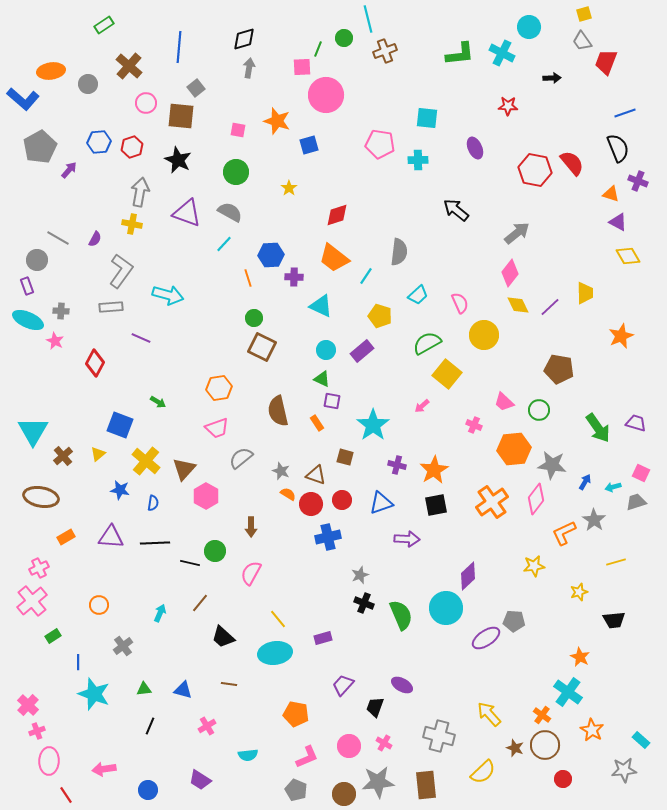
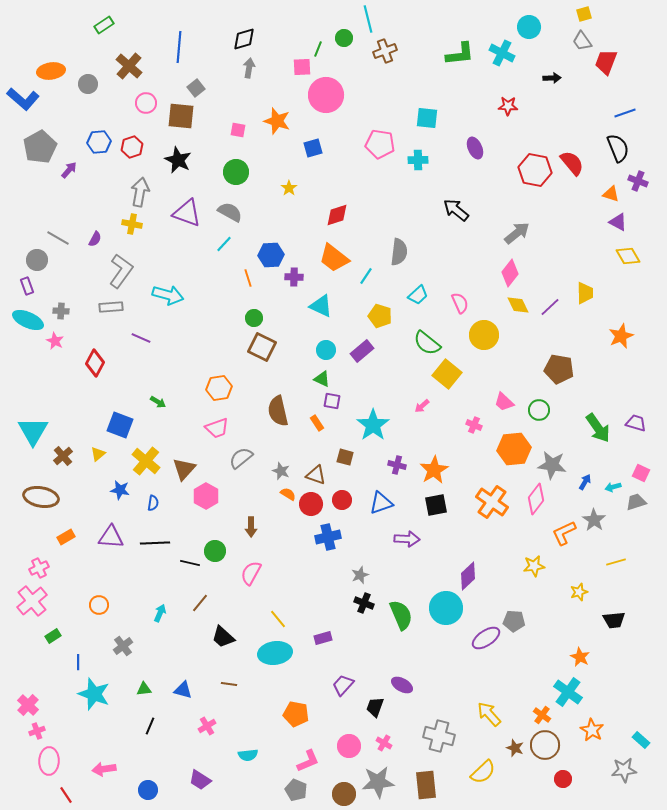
blue square at (309, 145): moved 4 px right, 3 px down
green semicircle at (427, 343): rotated 112 degrees counterclockwise
orange cross at (492, 502): rotated 20 degrees counterclockwise
pink L-shape at (307, 757): moved 1 px right, 4 px down
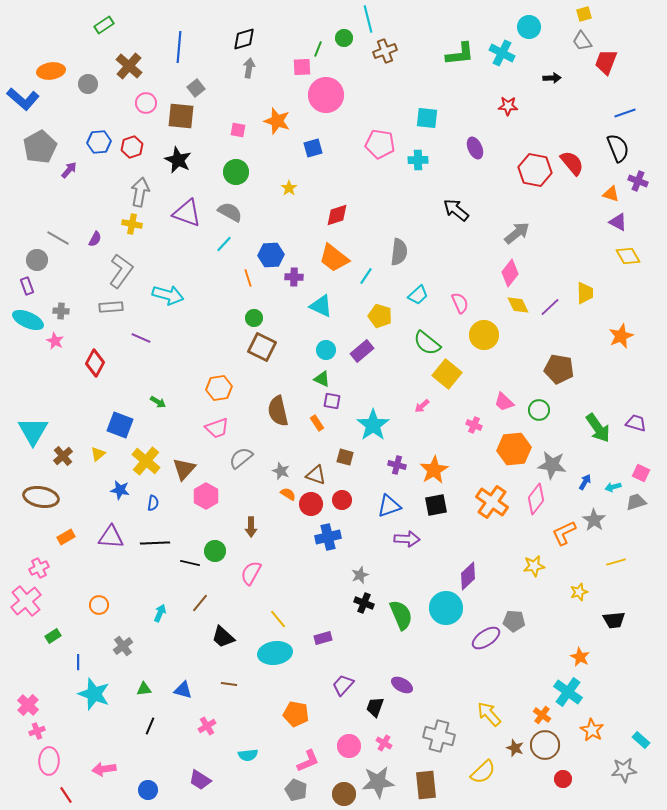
blue triangle at (381, 503): moved 8 px right, 3 px down
pink cross at (32, 601): moved 6 px left
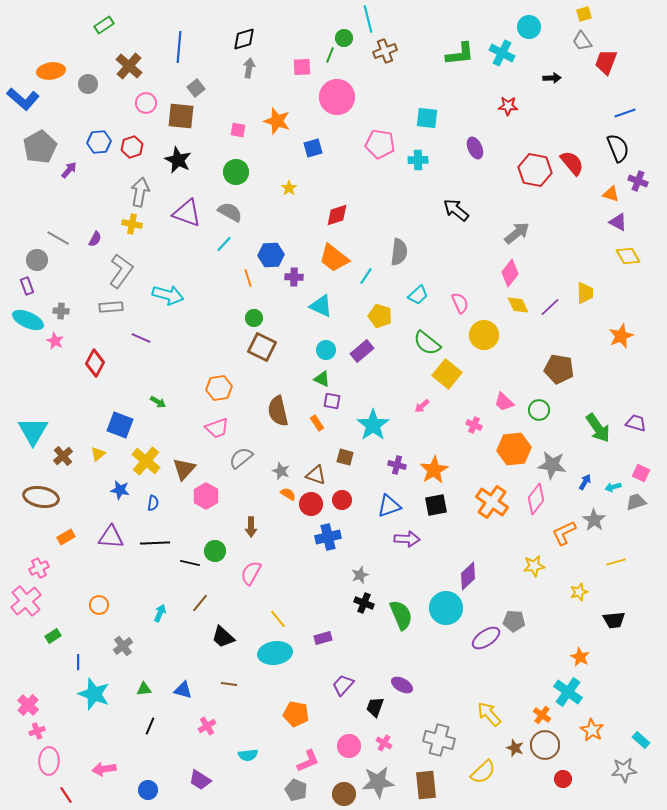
green line at (318, 49): moved 12 px right, 6 px down
pink circle at (326, 95): moved 11 px right, 2 px down
gray cross at (439, 736): moved 4 px down
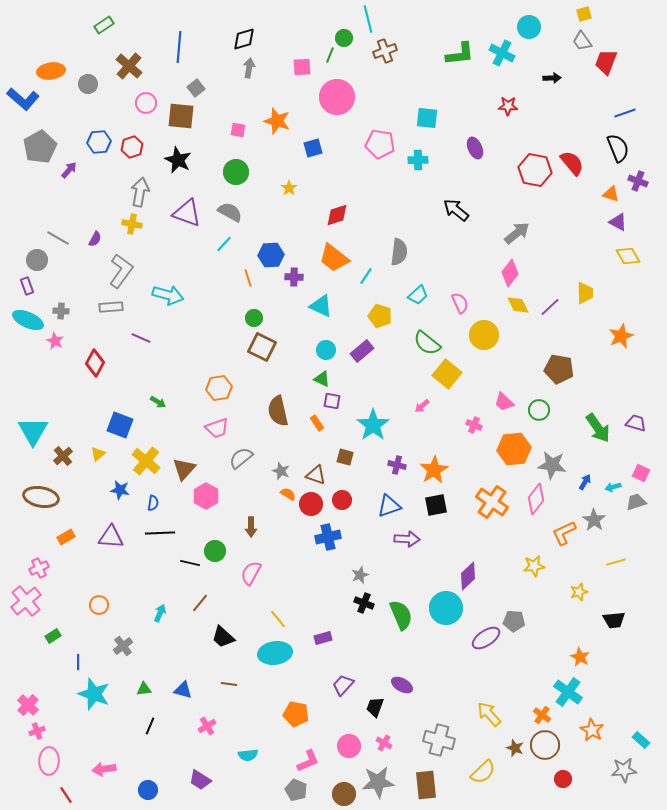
black line at (155, 543): moved 5 px right, 10 px up
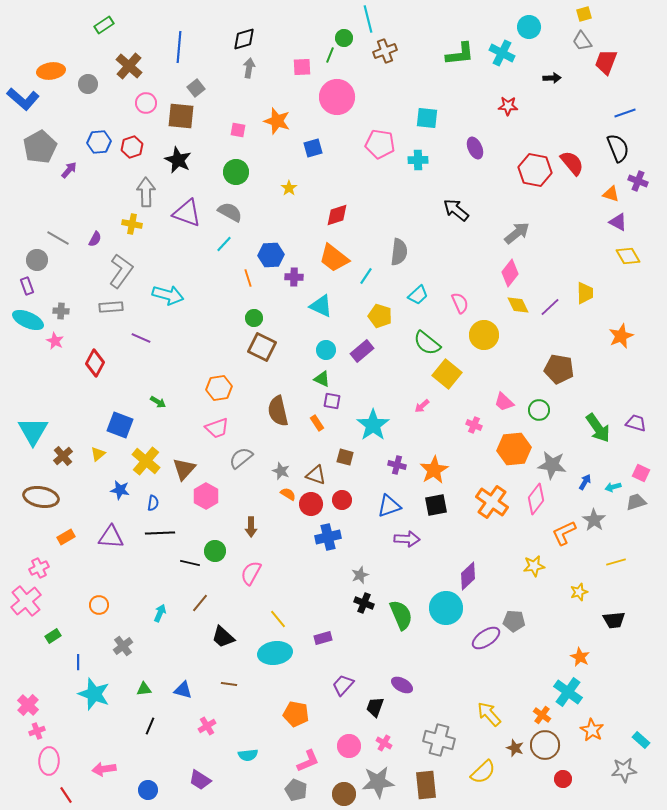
gray arrow at (140, 192): moved 6 px right; rotated 12 degrees counterclockwise
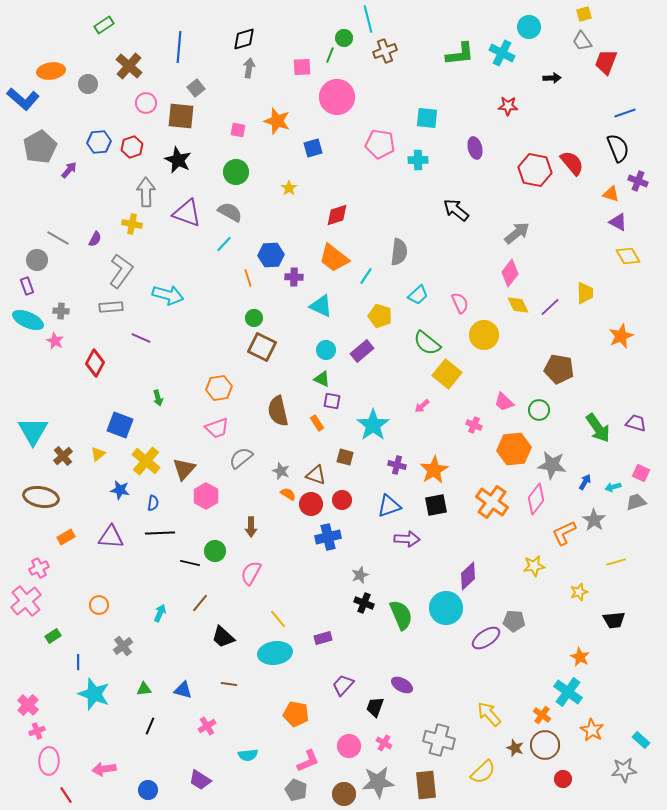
purple ellipse at (475, 148): rotated 10 degrees clockwise
green arrow at (158, 402): moved 4 px up; rotated 42 degrees clockwise
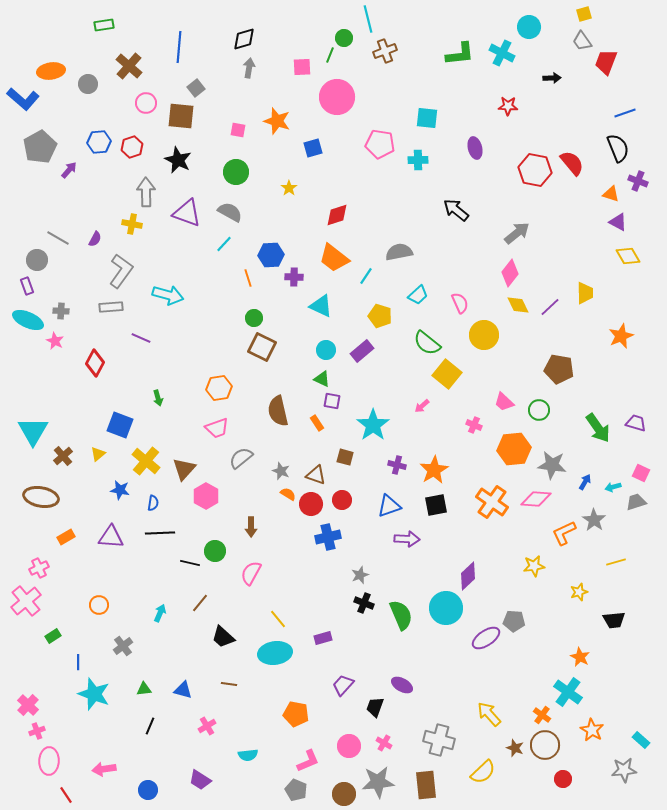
green rectangle at (104, 25): rotated 24 degrees clockwise
gray semicircle at (399, 252): rotated 108 degrees counterclockwise
pink diamond at (536, 499): rotated 56 degrees clockwise
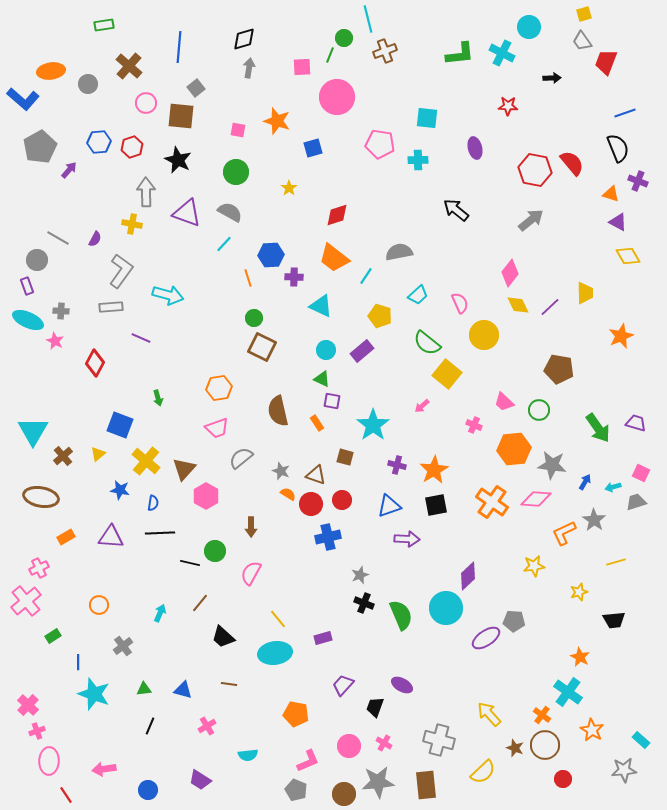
gray arrow at (517, 233): moved 14 px right, 13 px up
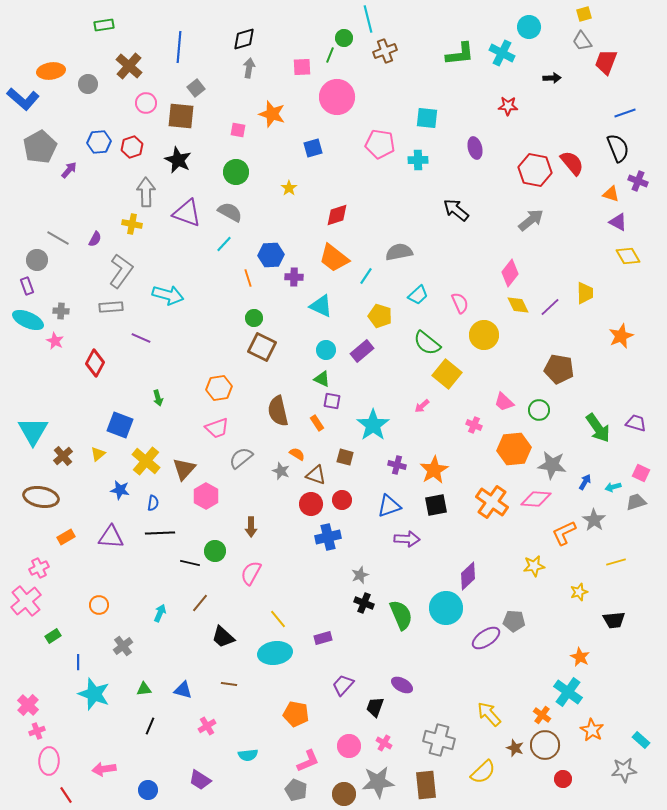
orange star at (277, 121): moved 5 px left, 7 px up
orange semicircle at (288, 494): moved 9 px right, 40 px up
